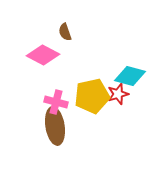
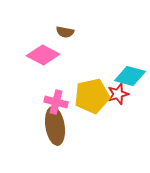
brown semicircle: rotated 60 degrees counterclockwise
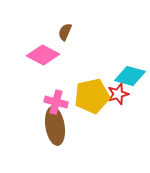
brown semicircle: rotated 102 degrees clockwise
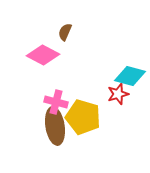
yellow pentagon: moved 9 px left, 21 px down; rotated 28 degrees clockwise
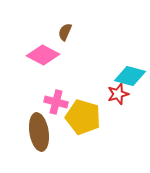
brown ellipse: moved 16 px left, 6 px down
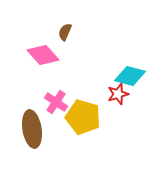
pink diamond: rotated 20 degrees clockwise
pink cross: rotated 20 degrees clockwise
brown ellipse: moved 7 px left, 3 px up
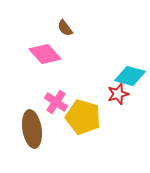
brown semicircle: moved 4 px up; rotated 60 degrees counterclockwise
pink diamond: moved 2 px right, 1 px up
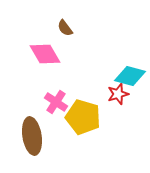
pink diamond: rotated 12 degrees clockwise
brown ellipse: moved 7 px down
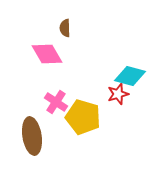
brown semicircle: rotated 36 degrees clockwise
pink diamond: moved 2 px right
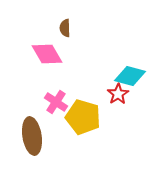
red star: rotated 15 degrees counterclockwise
